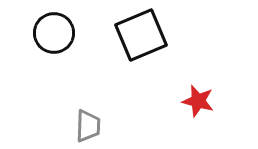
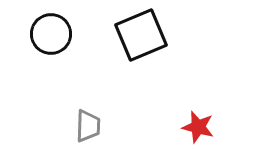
black circle: moved 3 px left, 1 px down
red star: moved 26 px down
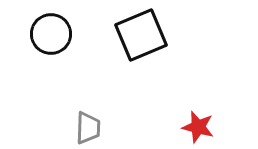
gray trapezoid: moved 2 px down
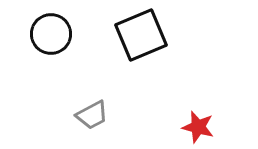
gray trapezoid: moved 4 px right, 13 px up; rotated 60 degrees clockwise
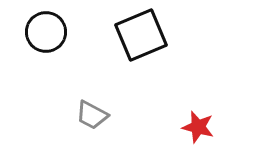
black circle: moved 5 px left, 2 px up
gray trapezoid: rotated 56 degrees clockwise
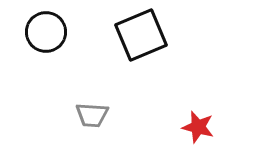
gray trapezoid: rotated 24 degrees counterclockwise
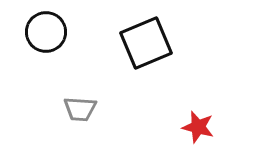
black square: moved 5 px right, 8 px down
gray trapezoid: moved 12 px left, 6 px up
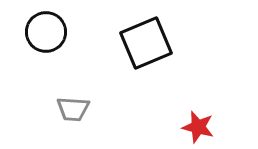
gray trapezoid: moved 7 px left
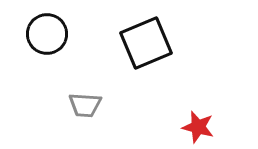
black circle: moved 1 px right, 2 px down
gray trapezoid: moved 12 px right, 4 px up
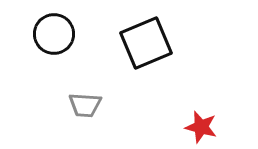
black circle: moved 7 px right
red star: moved 3 px right
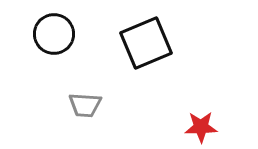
red star: rotated 16 degrees counterclockwise
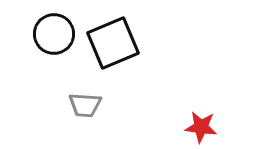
black square: moved 33 px left
red star: rotated 8 degrees clockwise
